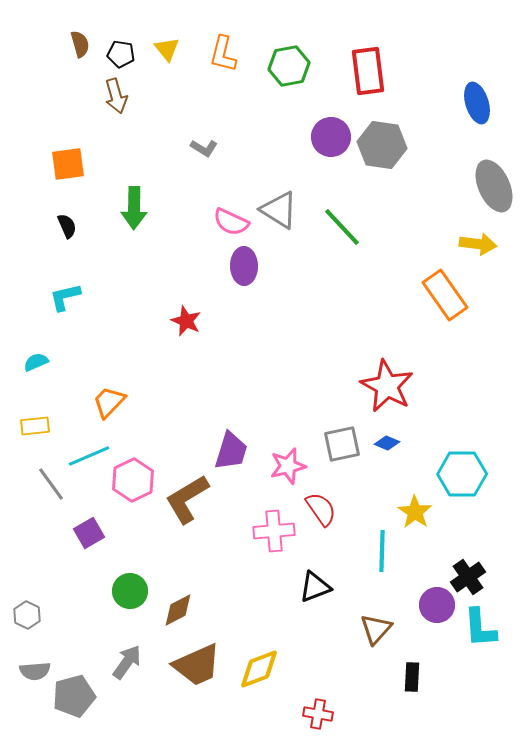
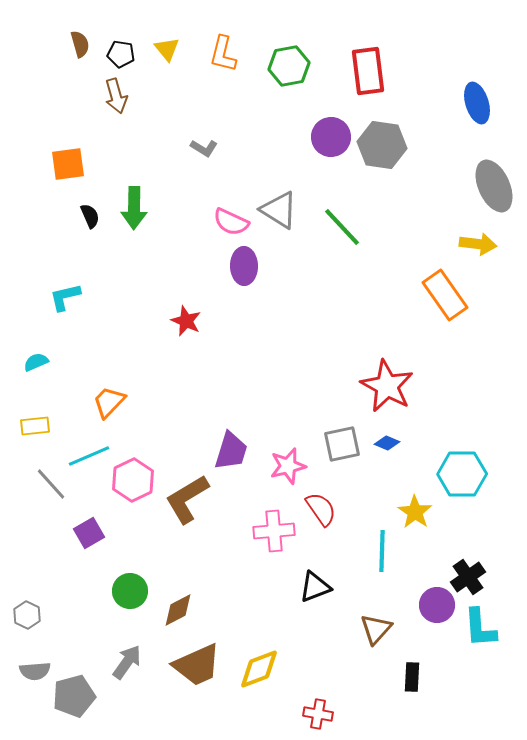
black semicircle at (67, 226): moved 23 px right, 10 px up
gray line at (51, 484): rotated 6 degrees counterclockwise
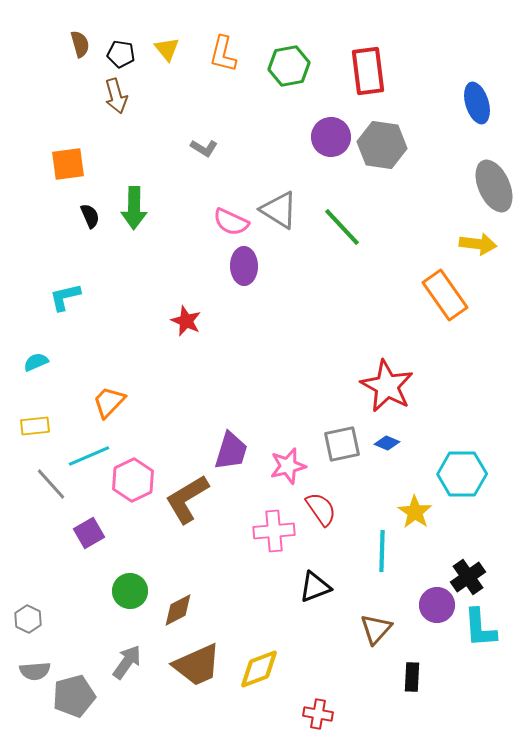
gray hexagon at (27, 615): moved 1 px right, 4 px down
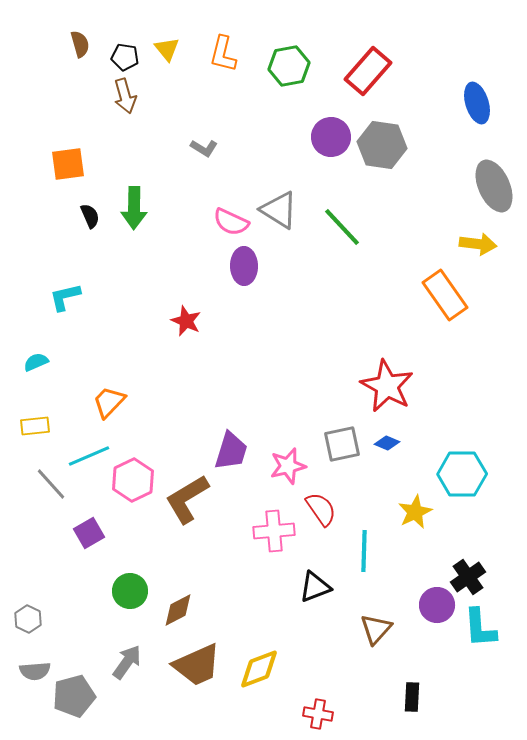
black pentagon at (121, 54): moved 4 px right, 3 px down
red rectangle at (368, 71): rotated 48 degrees clockwise
brown arrow at (116, 96): moved 9 px right
yellow star at (415, 512): rotated 12 degrees clockwise
cyan line at (382, 551): moved 18 px left
black rectangle at (412, 677): moved 20 px down
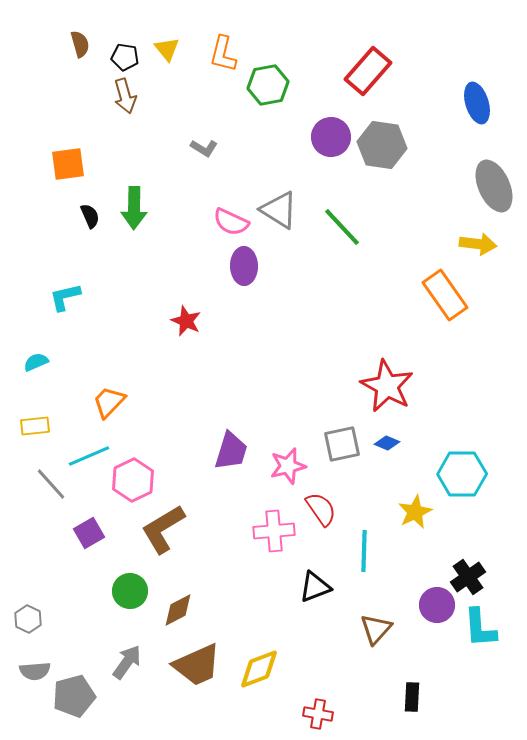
green hexagon at (289, 66): moved 21 px left, 19 px down
brown L-shape at (187, 499): moved 24 px left, 30 px down
